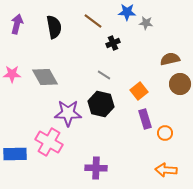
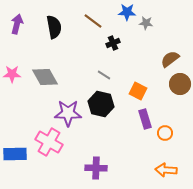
brown semicircle: rotated 24 degrees counterclockwise
orange square: moved 1 px left; rotated 24 degrees counterclockwise
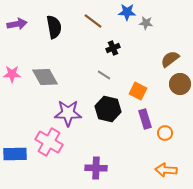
purple arrow: rotated 66 degrees clockwise
black cross: moved 5 px down
black hexagon: moved 7 px right, 5 px down
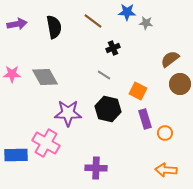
pink cross: moved 3 px left, 1 px down
blue rectangle: moved 1 px right, 1 px down
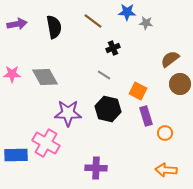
purple rectangle: moved 1 px right, 3 px up
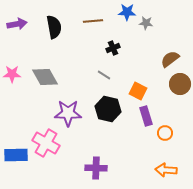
brown line: rotated 42 degrees counterclockwise
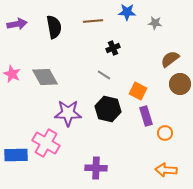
gray star: moved 9 px right
pink star: rotated 24 degrees clockwise
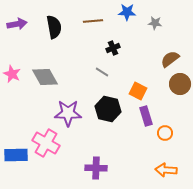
gray line: moved 2 px left, 3 px up
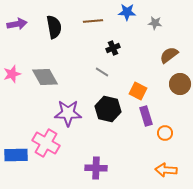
brown semicircle: moved 1 px left, 4 px up
pink star: rotated 30 degrees clockwise
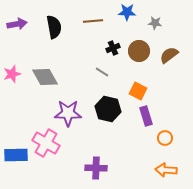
brown circle: moved 41 px left, 33 px up
orange circle: moved 5 px down
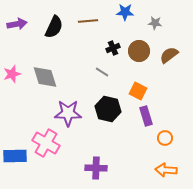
blue star: moved 2 px left
brown line: moved 5 px left
black semicircle: rotated 35 degrees clockwise
gray diamond: rotated 12 degrees clockwise
blue rectangle: moved 1 px left, 1 px down
